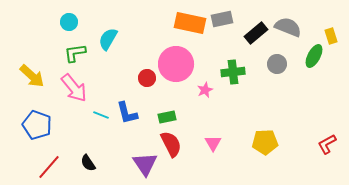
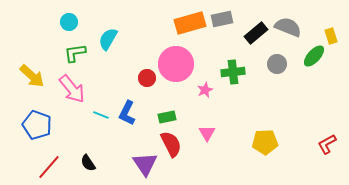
orange rectangle: rotated 28 degrees counterclockwise
green ellipse: rotated 15 degrees clockwise
pink arrow: moved 2 px left, 1 px down
blue L-shape: rotated 40 degrees clockwise
pink triangle: moved 6 px left, 10 px up
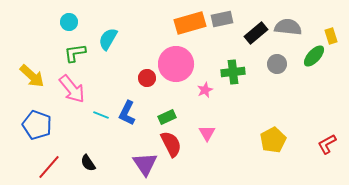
gray semicircle: rotated 16 degrees counterclockwise
green rectangle: rotated 12 degrees counterclockwise
yellow pentagon: moved 8 px right, 2 px up; rotated 25 degrees counterclockwise
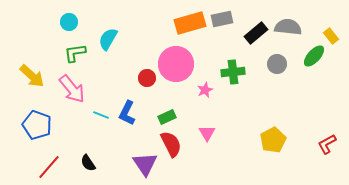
yellow rectangle: rotated 21 degrees counterclockwise
